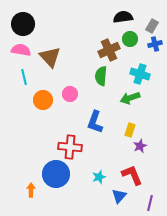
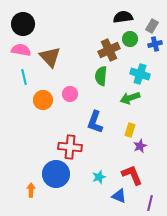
blue triangle: rotated 49 degrees counterclockwise
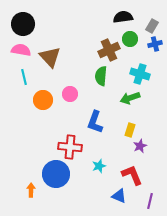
cyan star: moved 11 px up
purple line: moved 2 px up
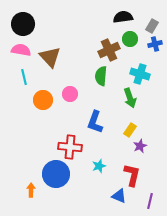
green arrow: rotated 90 degrees counterclockwise
yellow rectangle: rotated 16 degrees clockwise
red L-shape: rotated 35 degrees clockwise
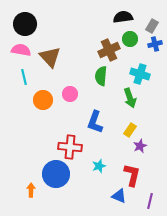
black circle: moved 2 px right
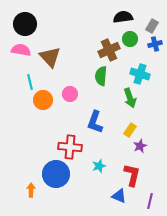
cyan line: moved 6 px right, 5 px down
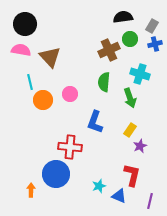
green semicircle: moved 3 px right, 6 px down
cyan star: moved 20 px down
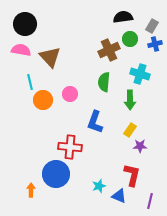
green arrow: moved 2 px down; rotated 18 degrees clockwise
purple star: rotated 24 degrees clockwise
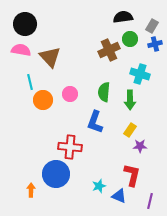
green semicircle: moved 10 px down
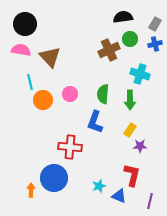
gray rectangle: moved 3 px right, 2 px up
green semicircle: moved 1 px left, 2 px down
blue circle: moved 2 px left, 4 px down
